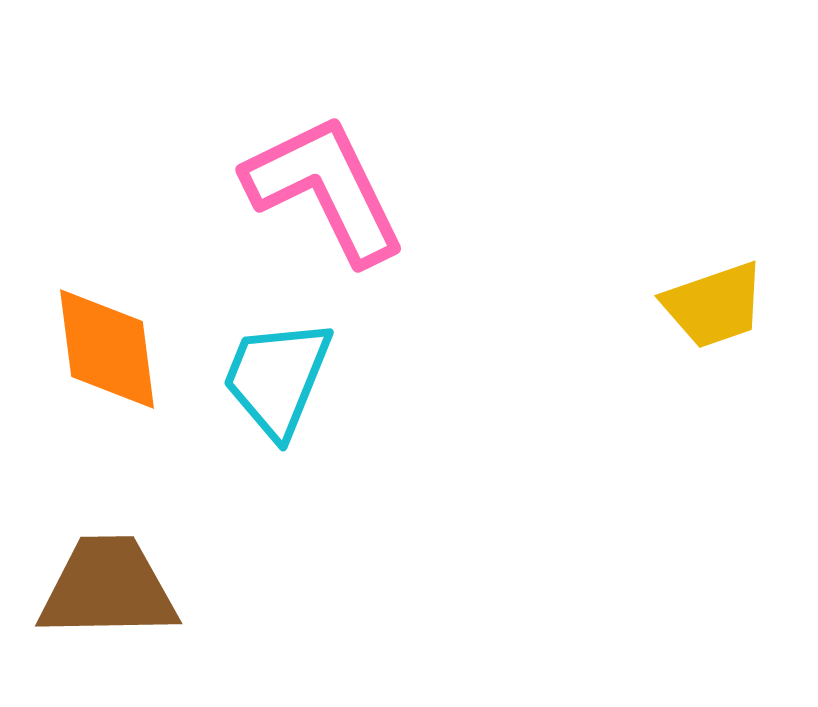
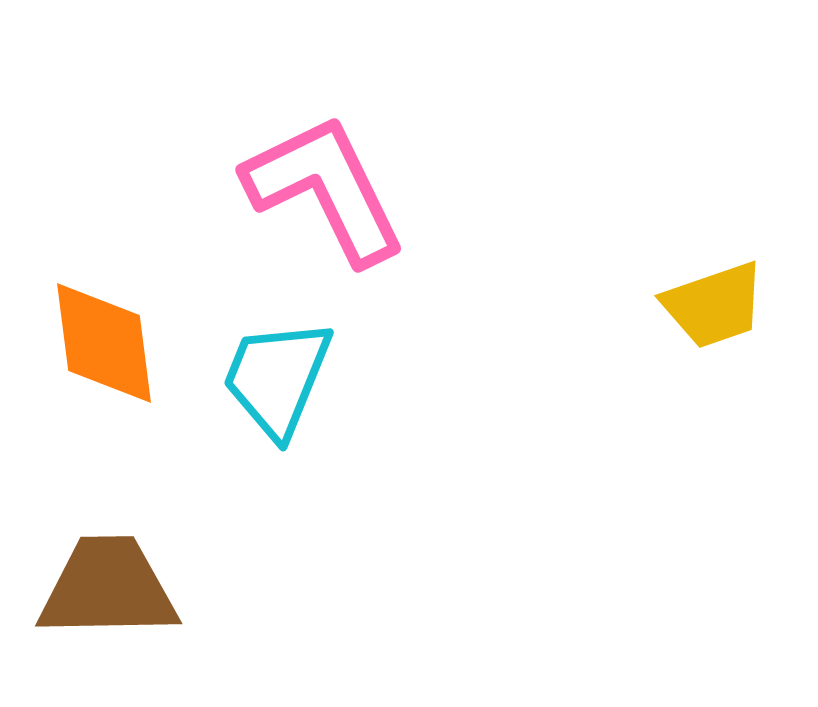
orange diamond: moved 3 px left, 6 px up
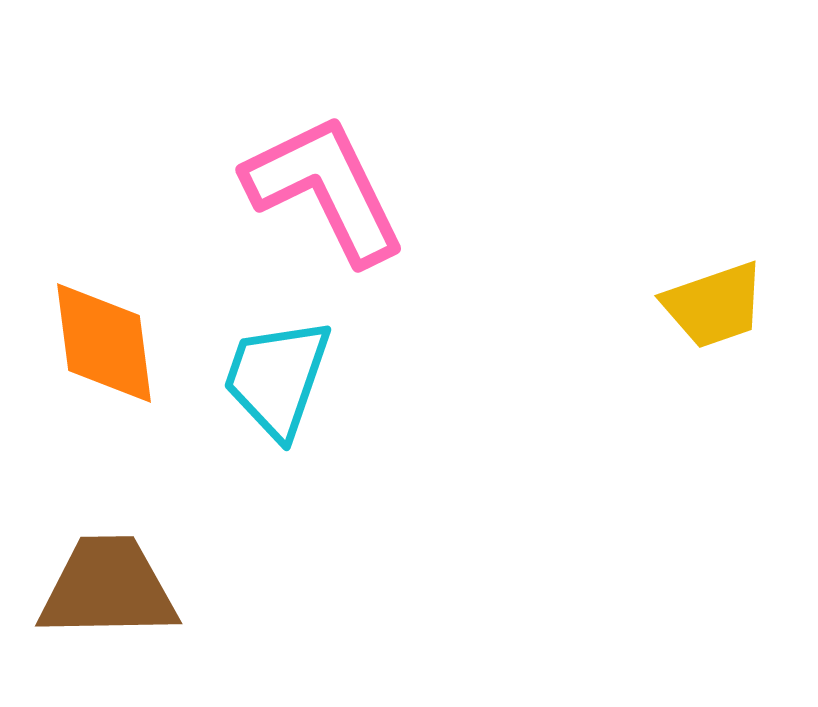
cyan trapezoid: rotated 3 degrees counterclockwise
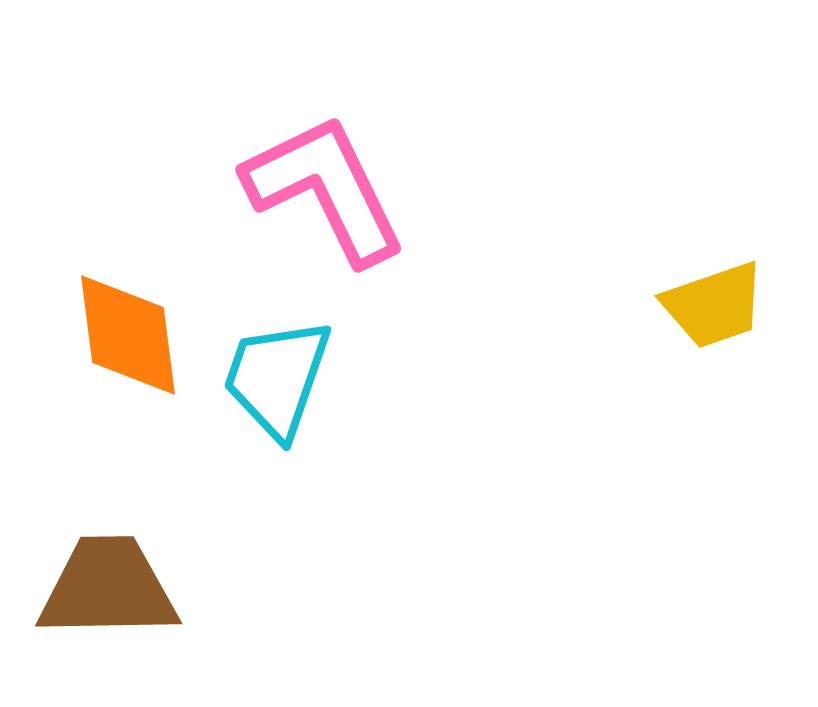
orange diamond: moved 24 px right, 8 px up
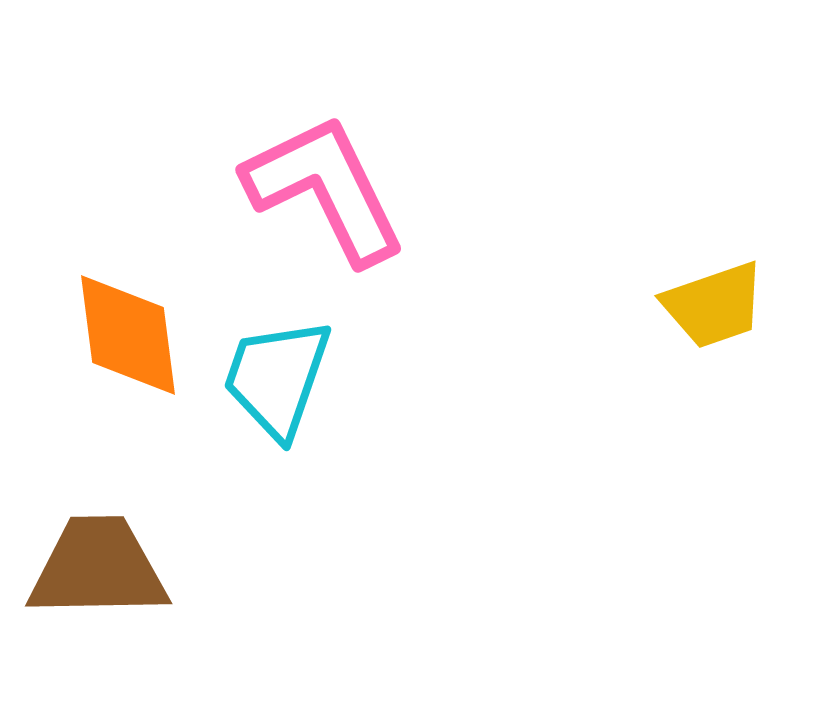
brown trapezoid: moved 10 px left, 20 px up
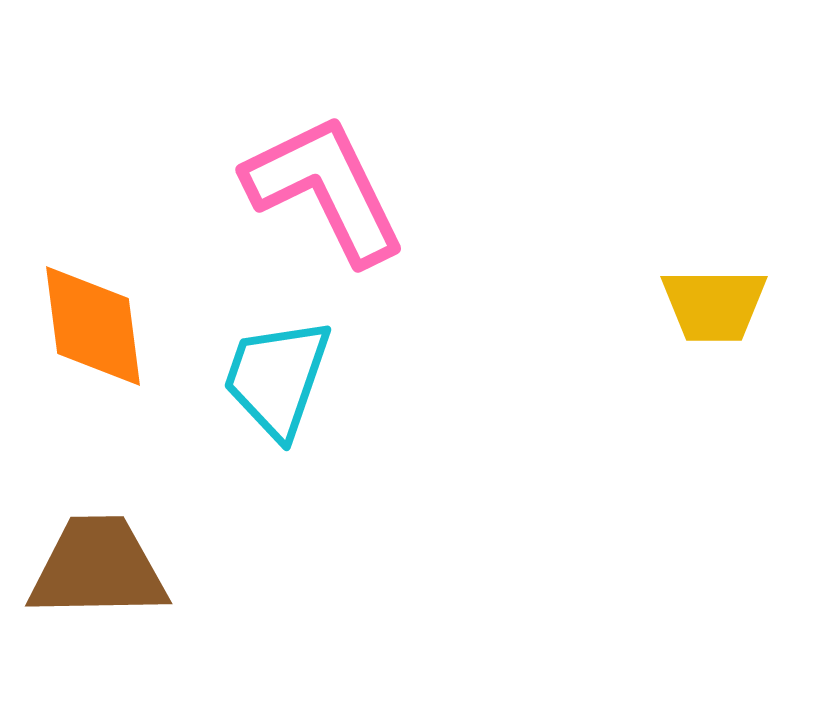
yellow trapezoid: rotated 19 degrees clockwise
orange diamond: moved 35 px left, 9 px up
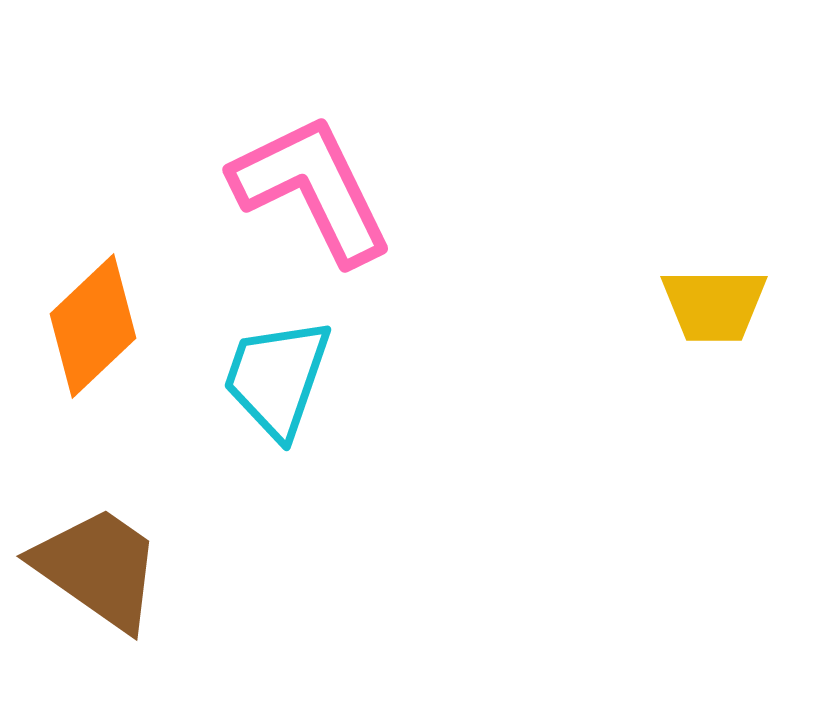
pink L-shape: moved 13 px left
orange diamond: rotated 54 degrees clockwise
brown trapezoid: rotated 36 degrees clockwise
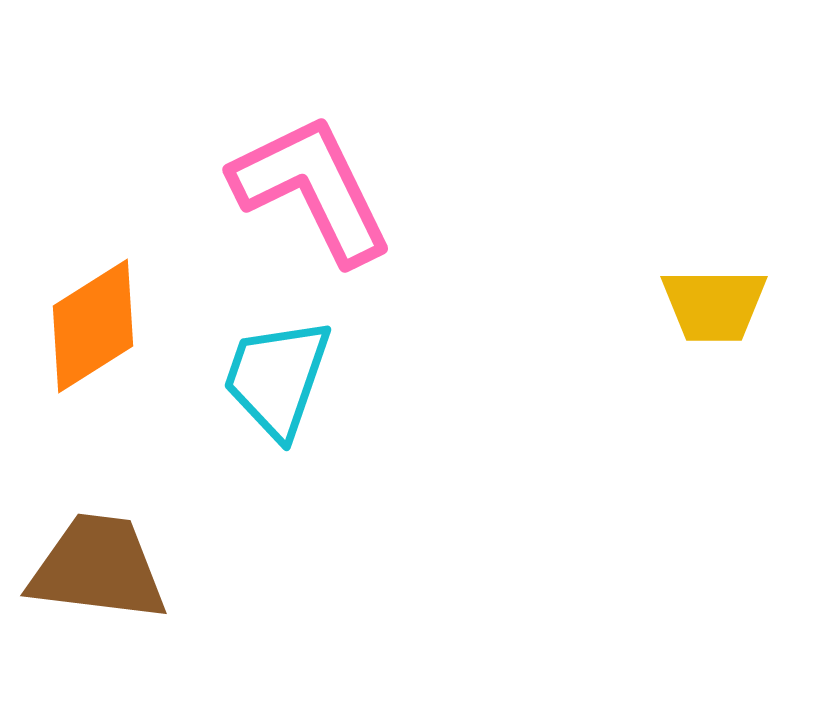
orange diamond: rotated 11 degrees clockwise
brown trapezoid: rotated 28 degrees counterclockwise
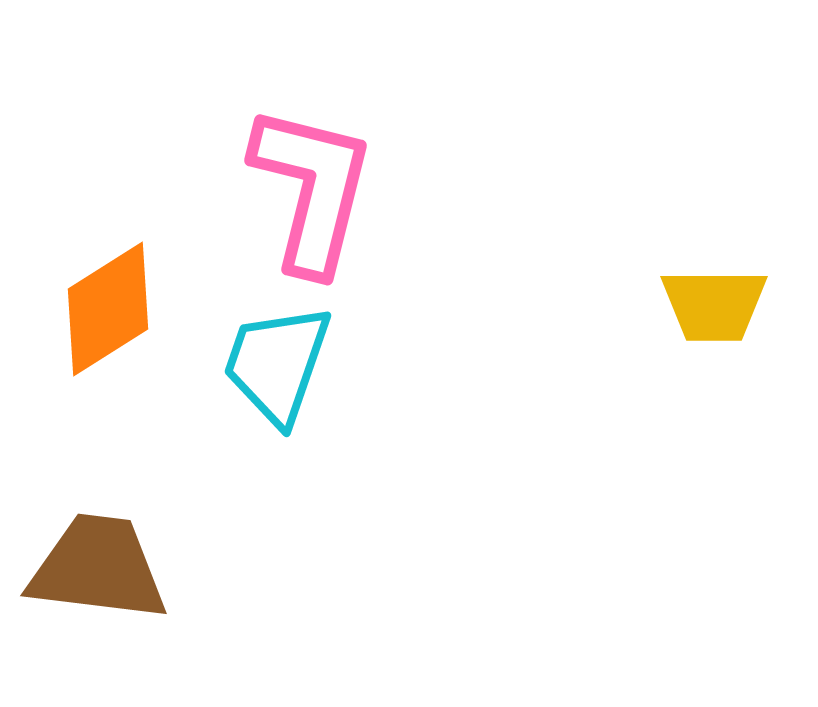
pink L-shape: rotated 40 degrees clockwise
orange diamond: moved 15 px right, 17 px up
cyan trapezoid: moved 14 px up
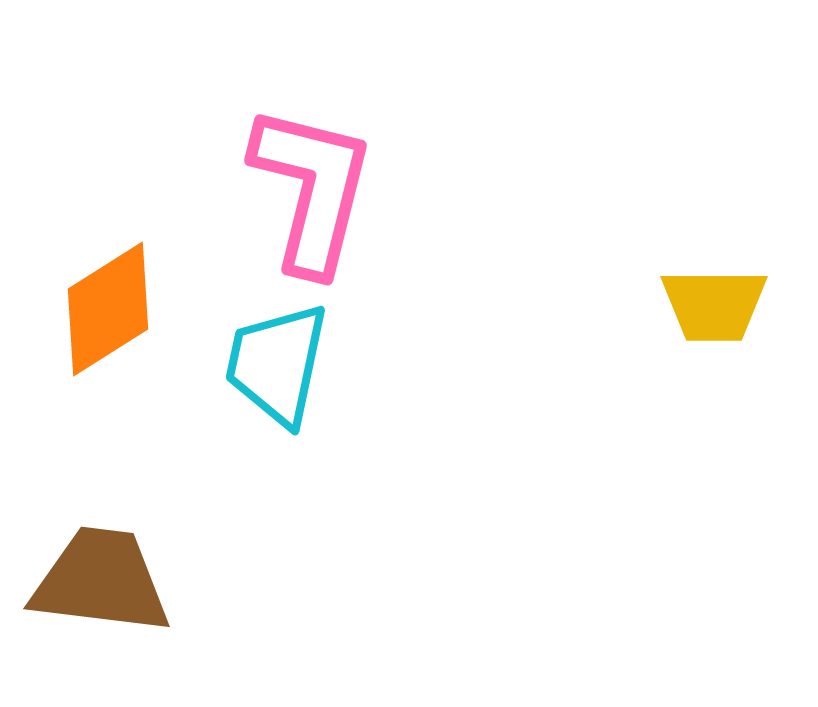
cyan trapezoid: rotated 7 degrees counterclockwise
brown trapezoid: moved 3 px right, 13 px down
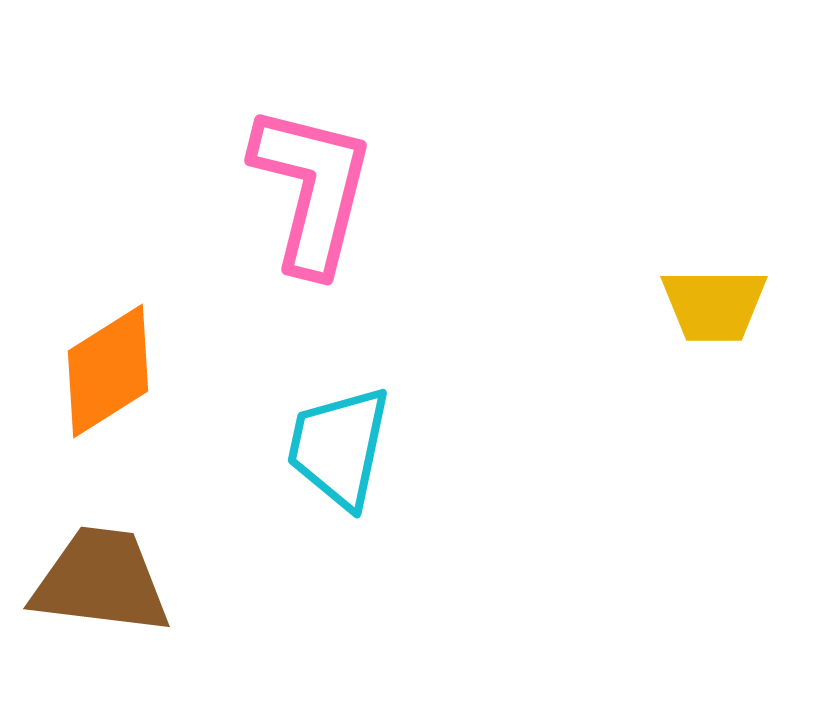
orange diamond: moved 62 px down
cyan trapezoid: moved 62 px right, 83 px down
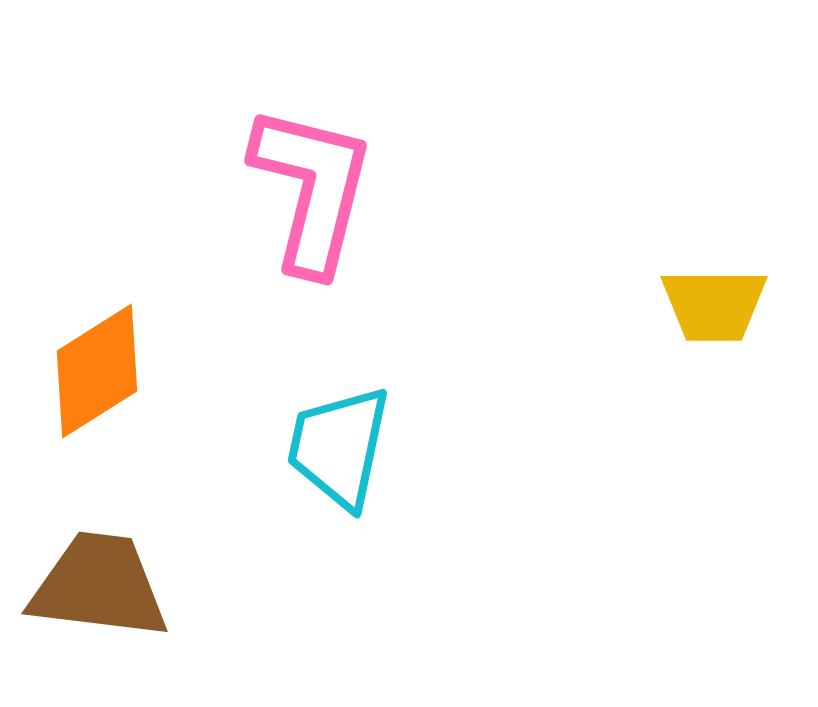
orange diamond: moved 11 px left
brown trapezoid: moved 2 px left, 5 px down
